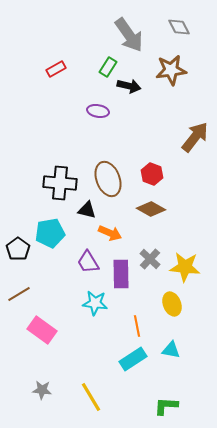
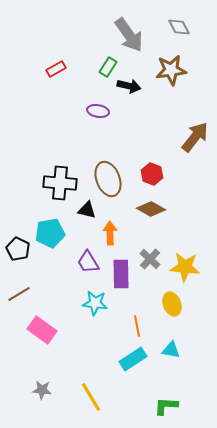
orange arrow: rotated 115 degrees counterclockwise
black pentagon: rotated 10 degrees counterclockwise
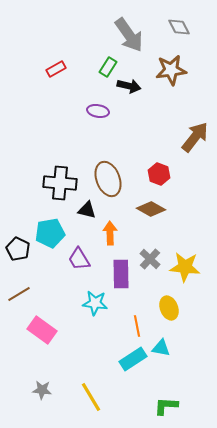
red hexagon: moved 7 px right
purple trapezoid: moved 9 px left, 3 px up
yellow ellipse: moved 3 px left, 4 px down
cyan triangle: moved 10 px left, 2 px up
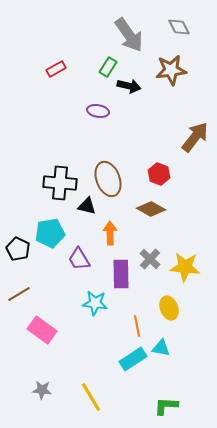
black triangle: moved 4 px up
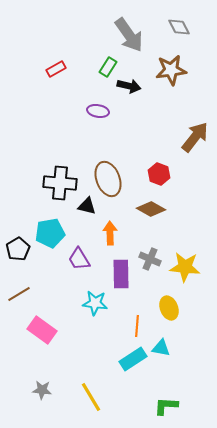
black pentagon: rotated 15 degrees clockwise
gray cross: rotated 20 degrees counterclockwise
orange line: rotated 15 degrees clockwise
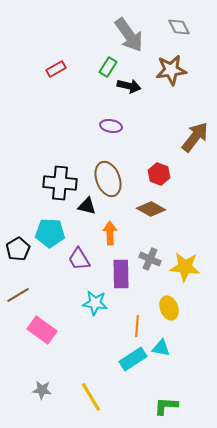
purple ellipse: moved 13 px right, 15 px down
cyan pentagon: rotated 12 degrees clockwise
brown line: moved 1 px left, 1 px down
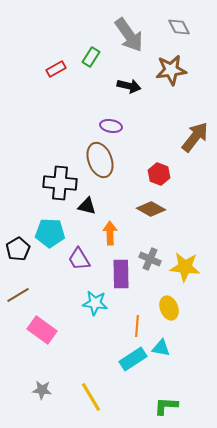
green rectangle: moved 17 px left, 10 px up
brown ellipse: moved 8 px left, 19 px up
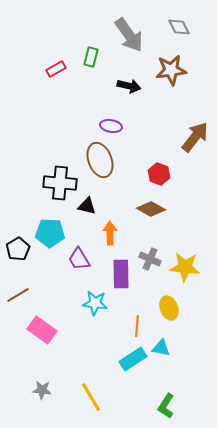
green rectangle: rotated 18 degrees counterclockwise
green L-shape: rotated 60 degrees counterclockwise
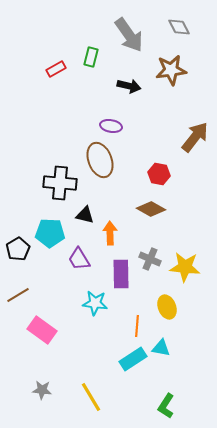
red hexagon: rotated 10 degrees counterclockwise
black triangle: moved 2 px left, 9 px down
yellow ellipse: moved 2 px left, 1 px up
